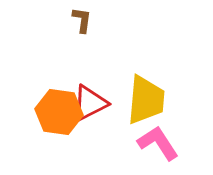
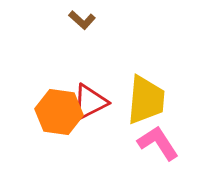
brown L-shape: rotated 124 degrees clockwise
red triangle: moved 1 px up
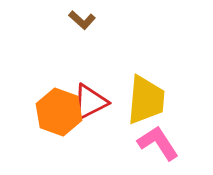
orange hexagon: rotated 12 degrees clockwise
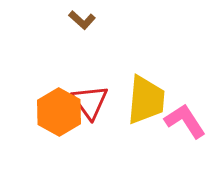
red triangle: rotated 39 degrees counterclockwise
orange hexagon: rotated 9 degrees clockwise
pink L-shape: moved 27 px right, 22 px up
